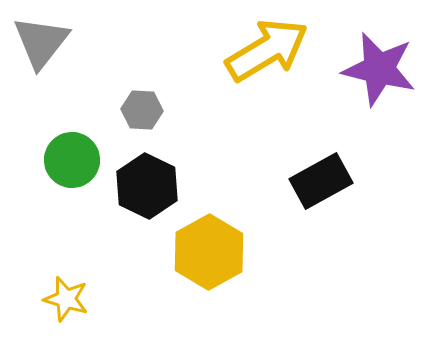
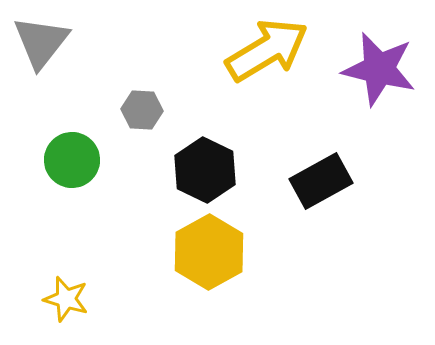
black hexagon: moved 58 px right, 16 px up
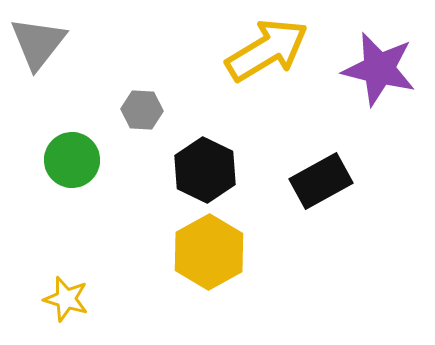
gray triangle: moved 3 px left, 1 px down
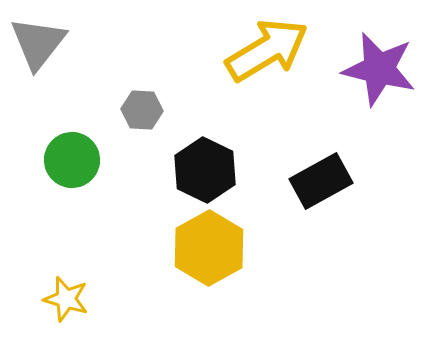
yellow hexagon: moved 4 px up
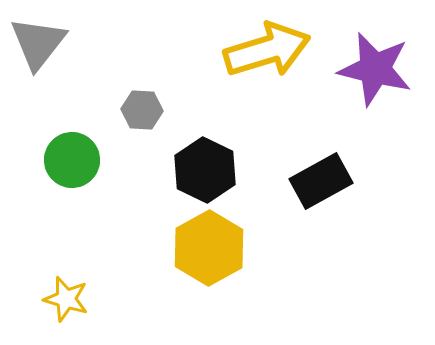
yellow arrow: rotated 14 degrees clockwise
purple star: moved 4 px left
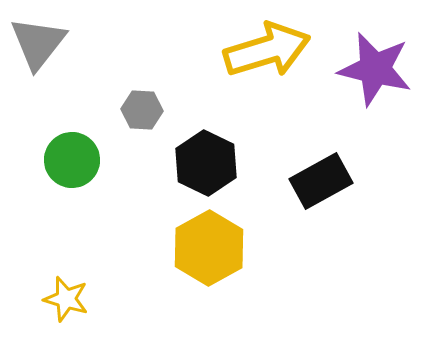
black hexagon: moved 1 px right, 7 px up
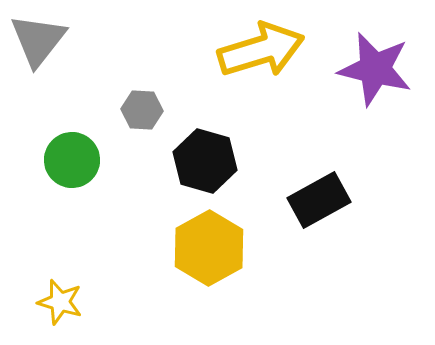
gray triangle: moved 3 px up
yellow arrow: moved 6 px left
black hexagon: moved 1 px left, 2 px up; rotated 10 degrees counterclockwise
black rectangle: moved 2 px left, 19 px down
yellow star: moved 6 px left, 3 px down
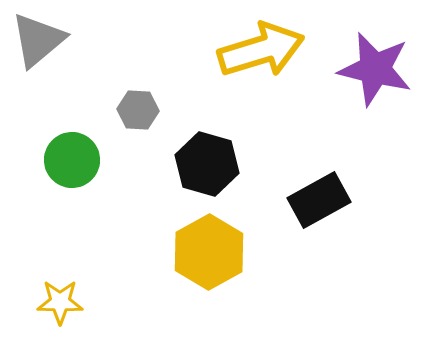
gray triangle: rotated 12 degrees clockwise
gray hexagon: moved 4 px left
black hexagon: moved 2 px right, 3 px down
yellow hexagon: moved 4 px down
yellow star: rotated 15 degrees counterclockwise
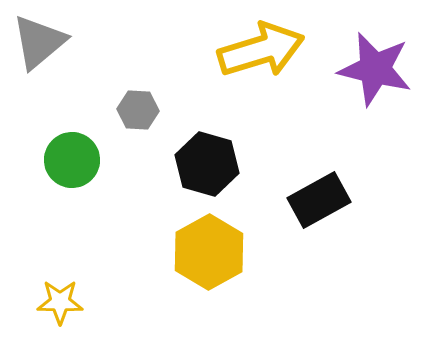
gray triangle: moved 1 px right, 2 px down
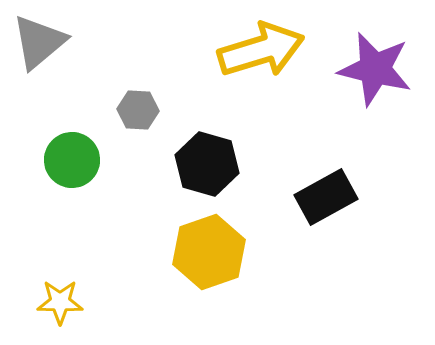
black rectangle: moved 7 px right, 3 px up
yellow hexagon: rotated 10 degrees clockwise
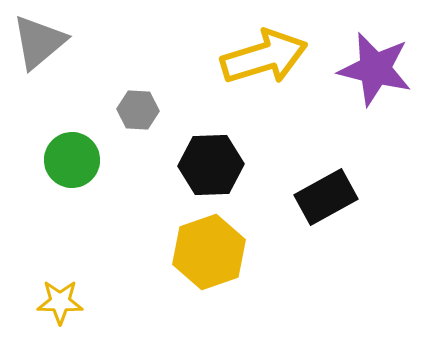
yellow arrow: moved 3 px right, 7 px down
black hexagon: moved 4 px right, 1 px down; rotated 18 degrees counterclockwise
